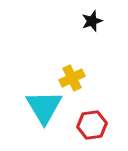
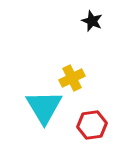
black star: rotated 30 degrees counterclockwise
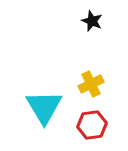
yellow cross: moved 19 px right, 6 px down
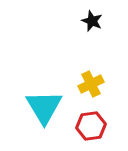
red hexagon: moved 1 px left, 1 px down
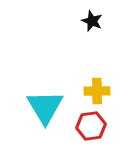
yellow cross: moved 6 px right, 7 px down; rotated 25 degrees clockwise
cyan triangle: moved 1 px right
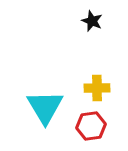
yellow cross: moved 3 px up
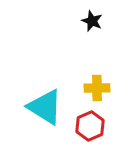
cyan triangle: rotated 27 degrees counterclockwise
red hexagon: moved 1 px left; rotated 16 degrees counterclockwise
